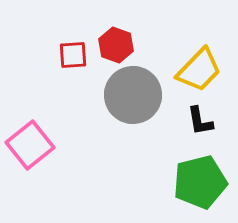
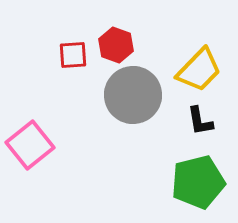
green pentagon: moved 2 px left
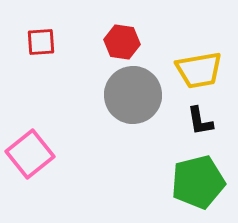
red hexagon: moved 6 px right, 3 px up; rotated 12 degrees counterclockwise
red square: moved 32 px left, 13 px up
yellow trapezoid: rotated 36 degrees clockwise
pink square: moved 9 px down
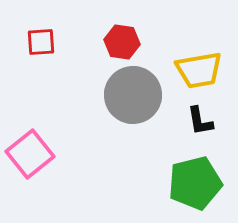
green pentagon: moved 3 px left, 1 px down
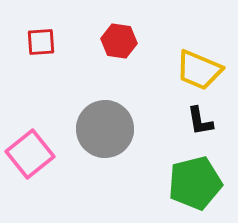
red hexagon: moved 3 px left, 1 px up
yellow trapezoid: rotated 33 degrees clockwise
gray circle: moved 28 px left, 34 px down
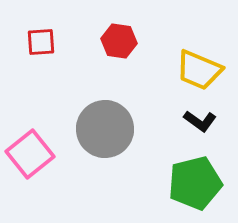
black L-shape: rotated 44 degrees counterclockwise
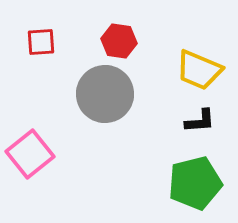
black L-shape: rotated 40 degrees counterclockwise
gray circle: moved 35 px up
